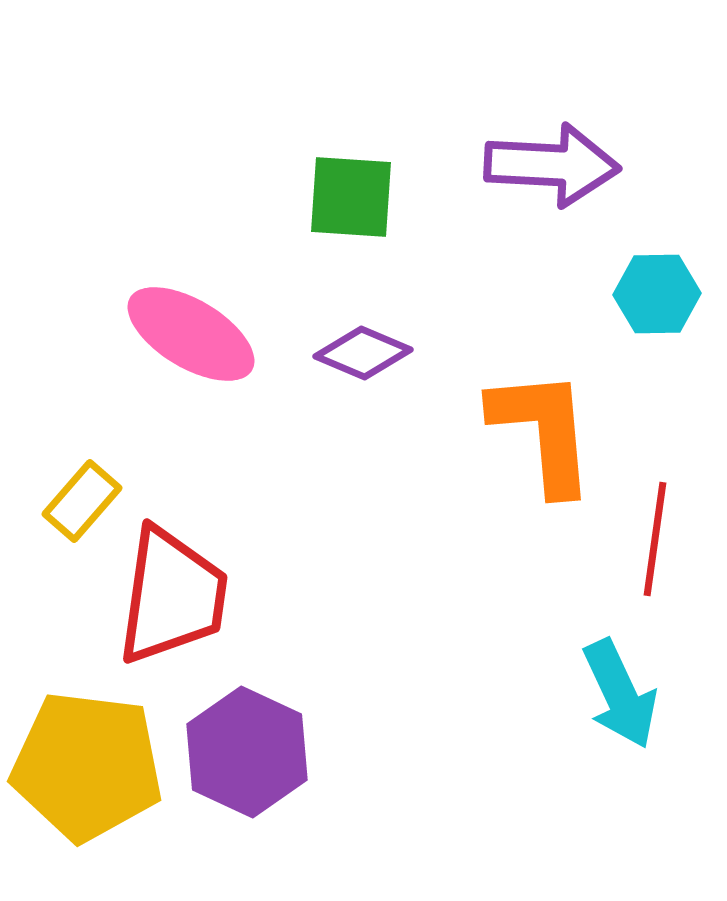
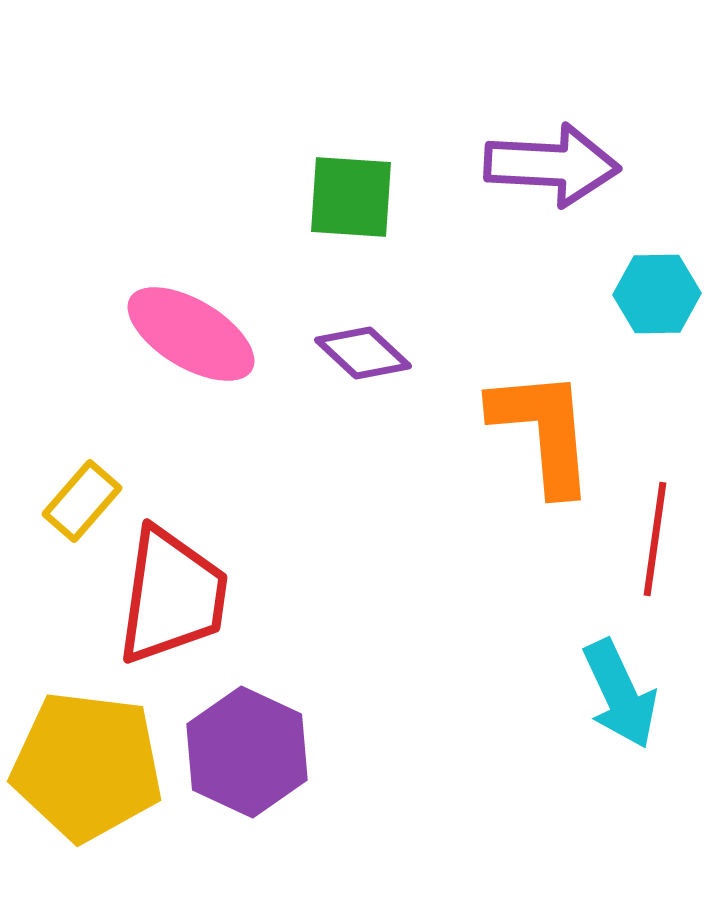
purple diamond: rotated 20 degrees clockwise
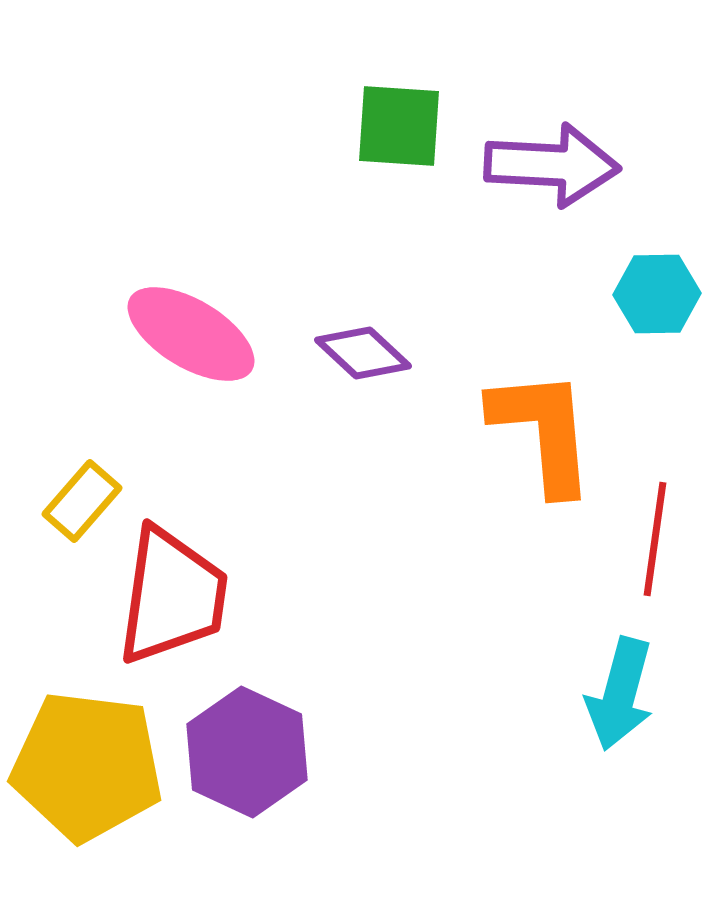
green square: moved 48 px right, 71 px up
cyan arrow: rotated 40 degrees clockwise
